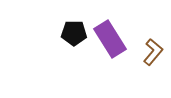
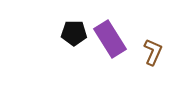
brown L-shape: rotated 16 degrees counterclockwise
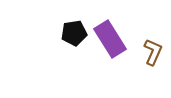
black pentagon: rotated 10 degrees counterclockwise
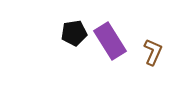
purple rectangle: moved 2 px down
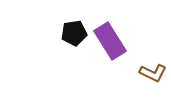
brown L-shape: moved 21 px down; rotated 92 degrees clockwise
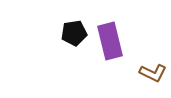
purple rectangle: rotated 18 degrees clockwise
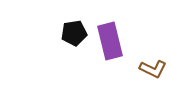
brown L-shape: moved 4 px up
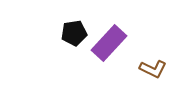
purple rectangle: moved 1 px left, 2 px down; rotated 57 degrees clockwise
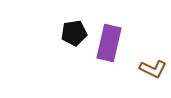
purple rectangle: rotated 30 degrees counterclockwise
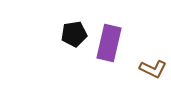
black pentagon: moved 1 px down
